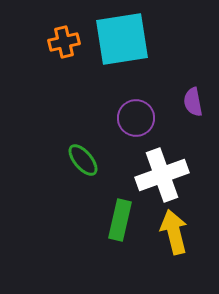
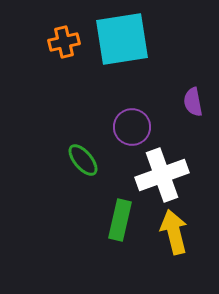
purple circle: moved 4 px left, 9 px down
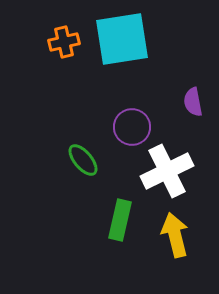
white cross: moved 5 px right, 4 px up; rotated 6 degrees counterclockwise
yellow arrow: moved 1 px right, 3 px down
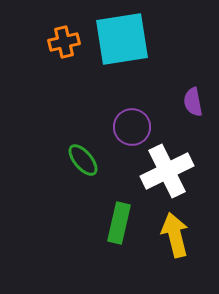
green rectangle: moved 1 px left, 3 px down
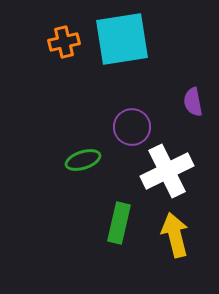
green ellipse: rotated 68 degrees counterclockwise
